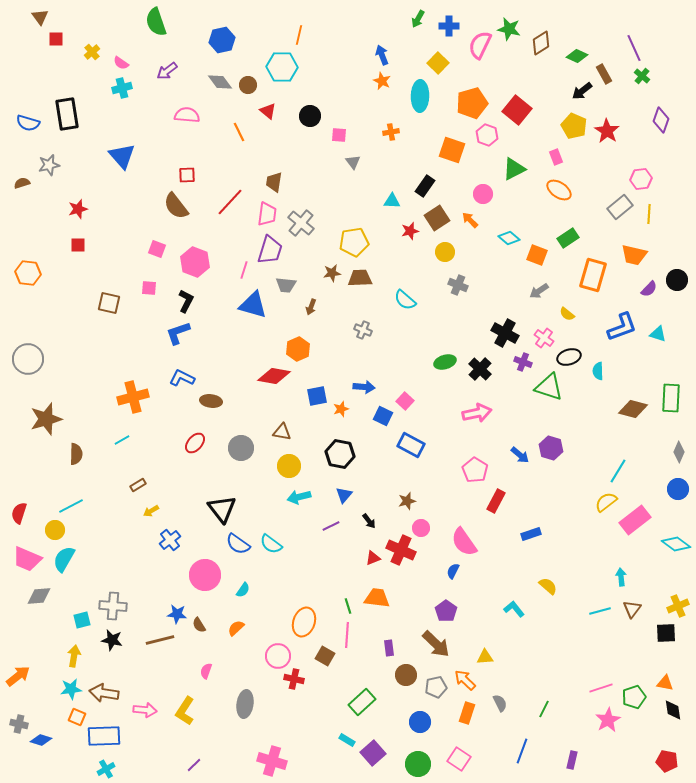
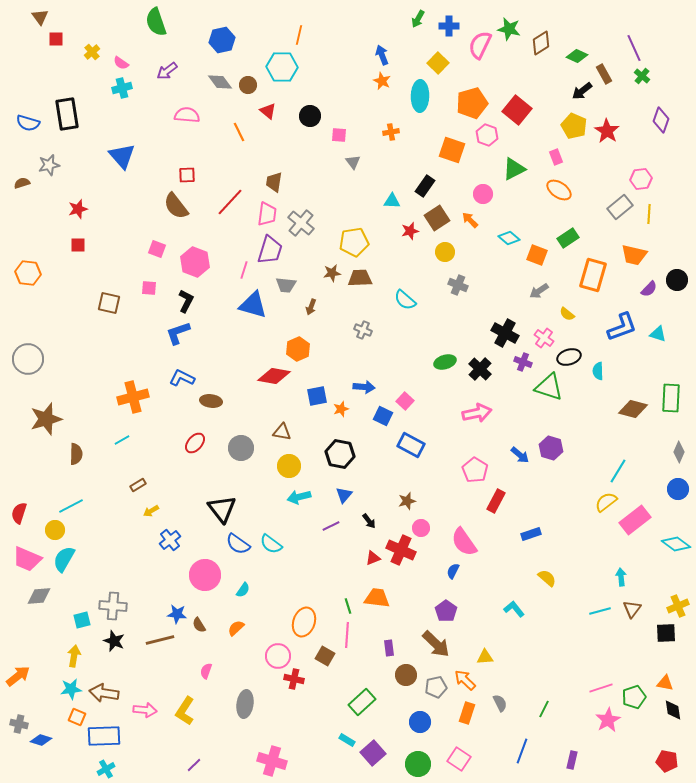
yellow semicircle at (548, 586): moved 1 px left, 8 px up
black star at (112, 640): moved 2 px right, 1 px down; rotated 10 degrees clockwise
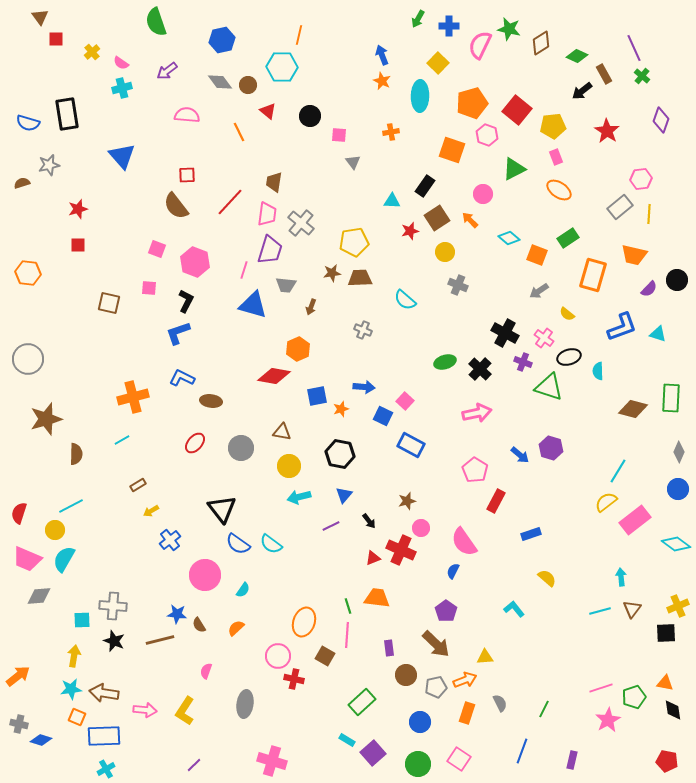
yellow pentagon at (574, 126): moved 21 px left; rotated 30 degrees counterclockwise
cyan square at (82, 620): rotated 12 degrees clockwise
orange arrow at (465, 680): rotated 115 degrees clockwise
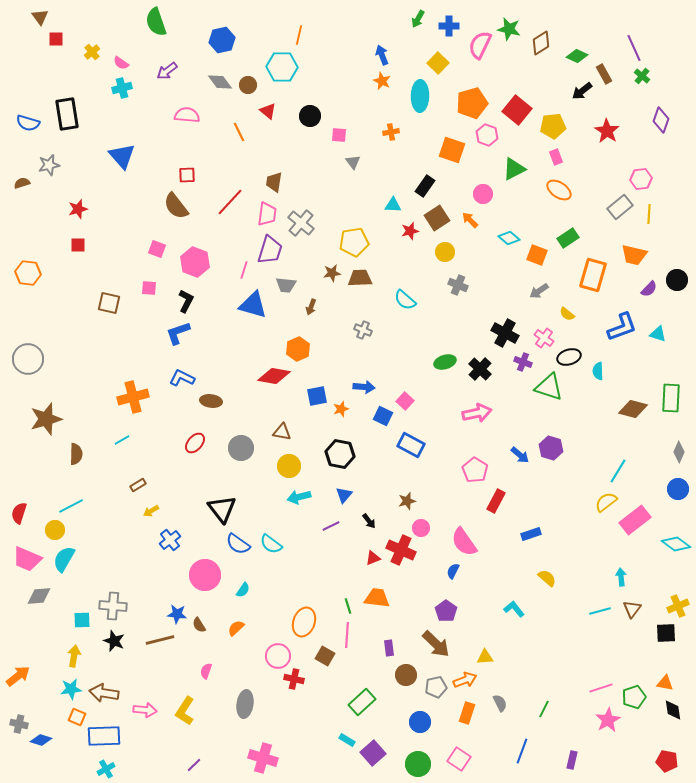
cyan triangle at (392, 201): moved 1 px right, 4 px down
pink cross at (272, 761): moved 9 px left, 3 px up
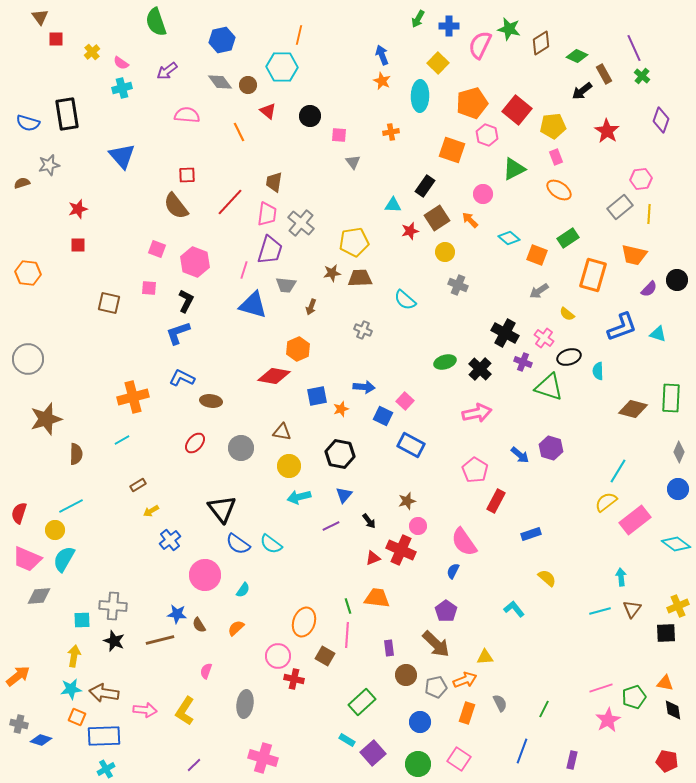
pink circle at (421, 528): moved 3 px left, 2 px up
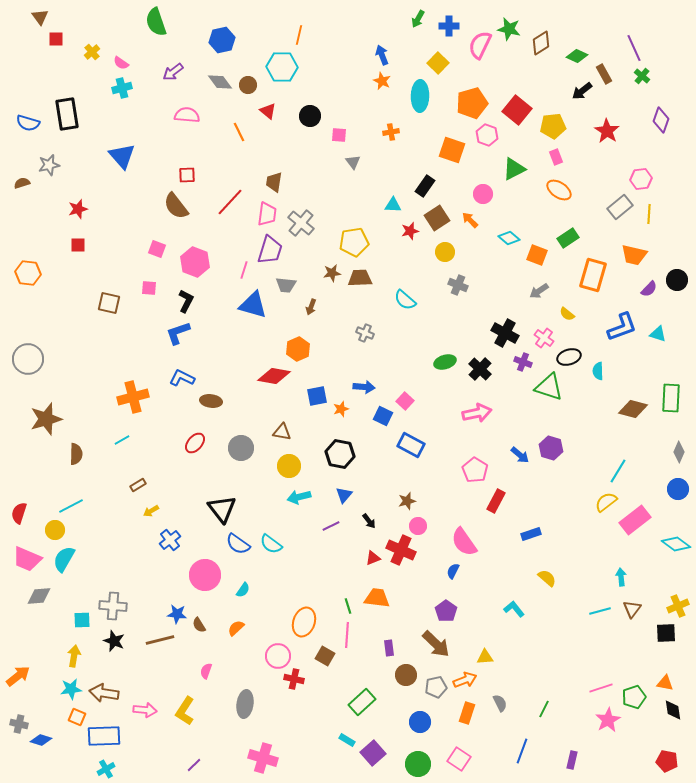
purple arrow at (167, 71): moved 6 px right, 1 px down
gray cross at (363, 330): moved 2 px right, 3 px down
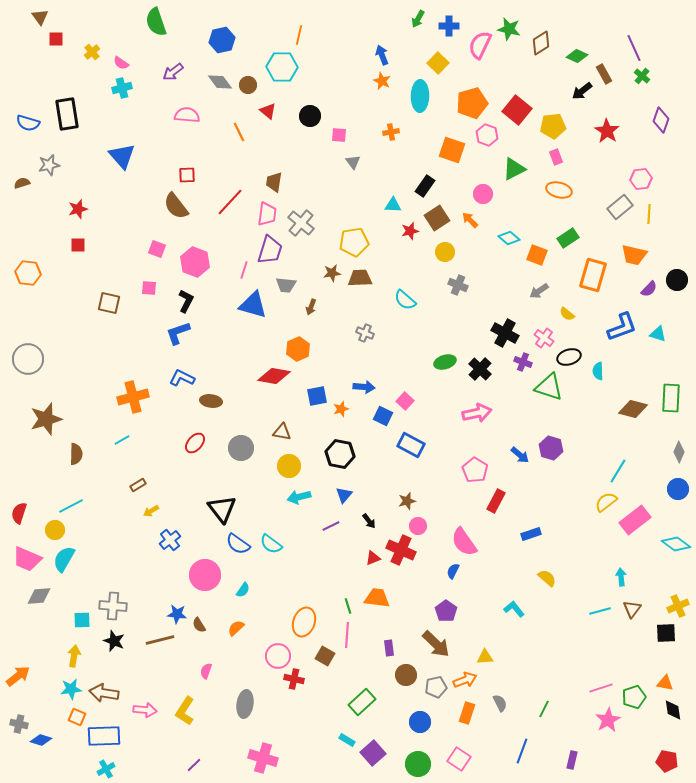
orange ellipse at (559, 190): rotated 20 degrees counterclockwise
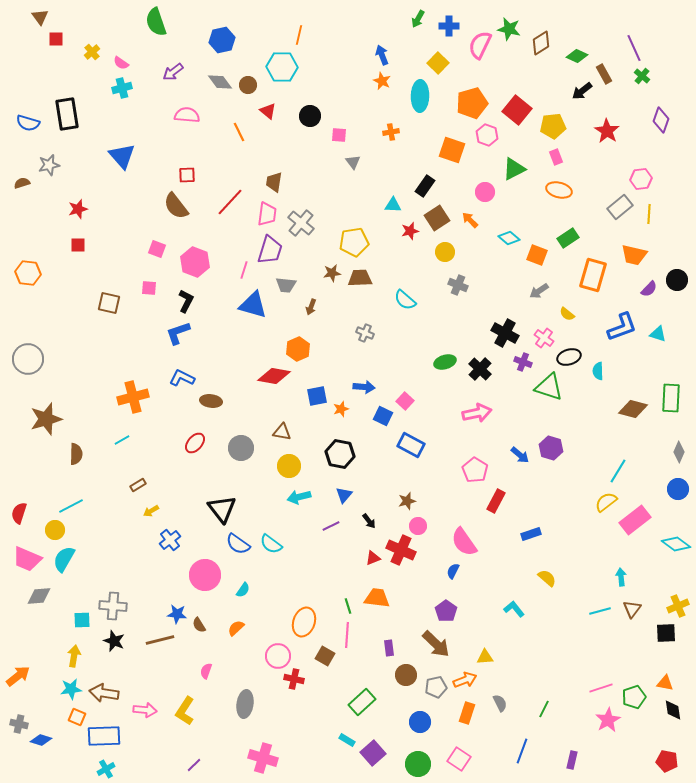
pink circle at (483, 194): moved 2 px right, 2 px up
